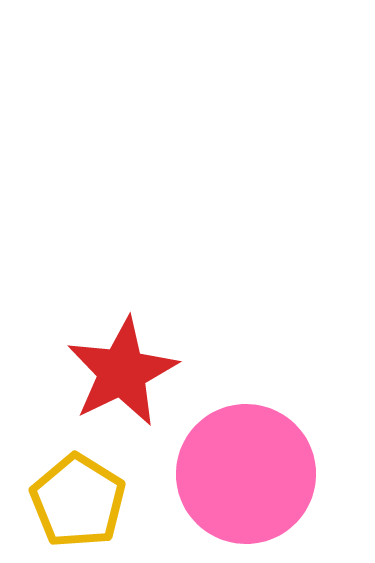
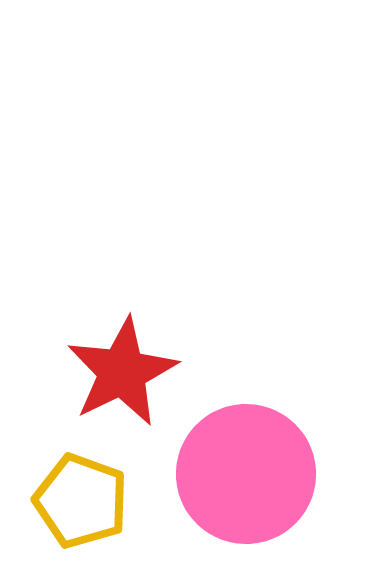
yellow pentagon: moved 3 px right; rotated 12 degrees counterclockwise
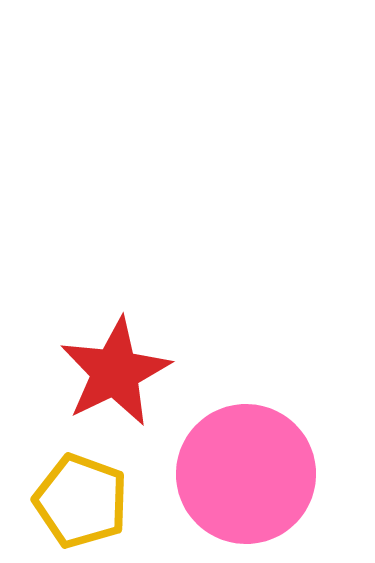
red star: moved 7 px left
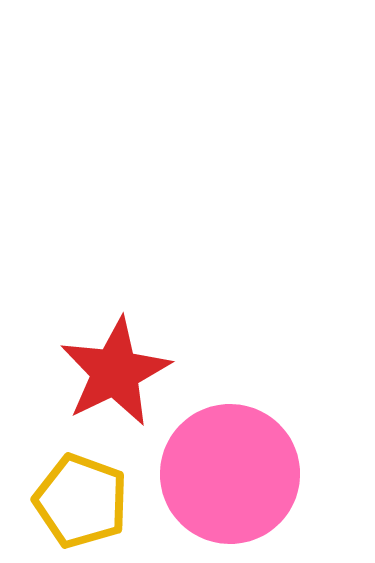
pink circle: moved 16 px left
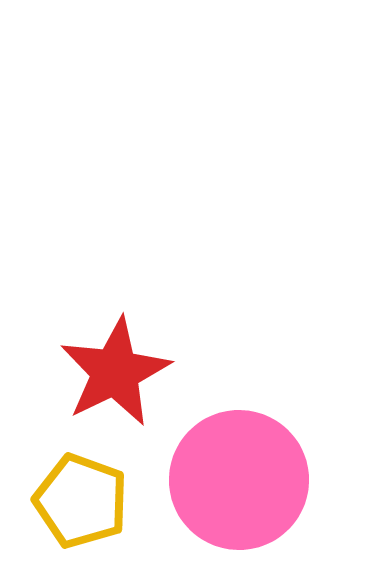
pink circle: moved 9 px right, 6 px down
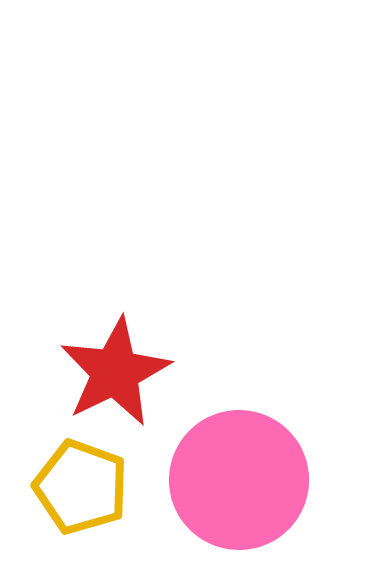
yellow pentagon: moved 14 px up
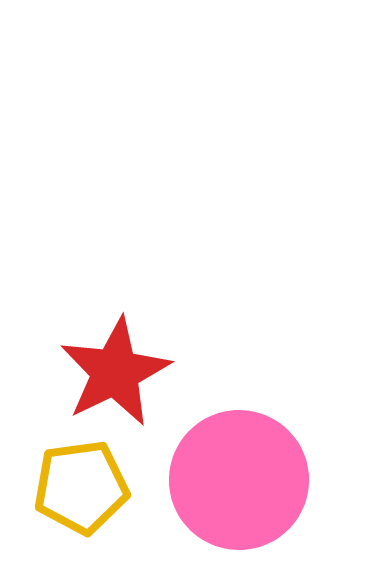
yellow pentagon: rotated 28 degrees counterclockwise
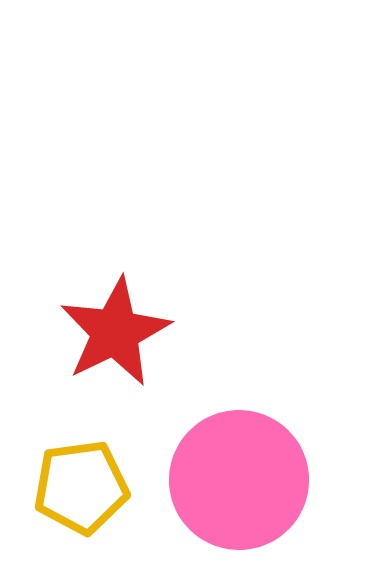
red star: moved 40 px up
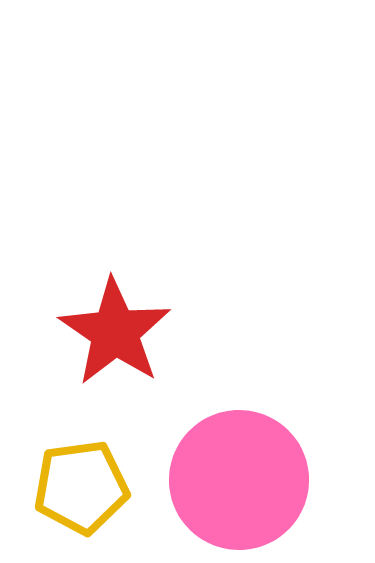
red star: rotated 12 degrees counterclockwise
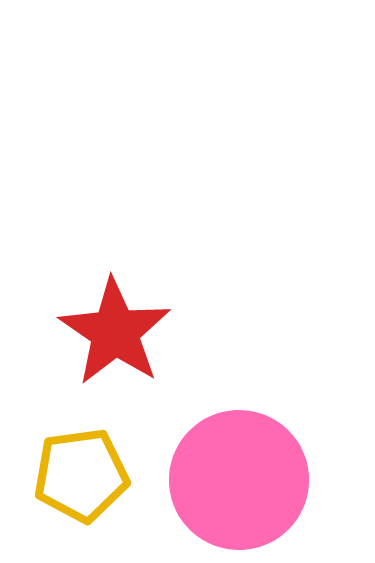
yellow pentagon: moved 12 px up
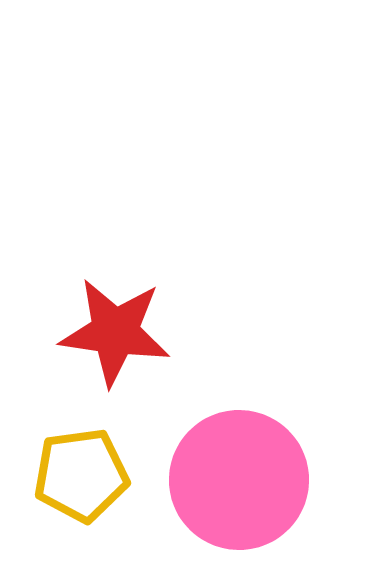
red star: rotated 26 degrees counterclockwise
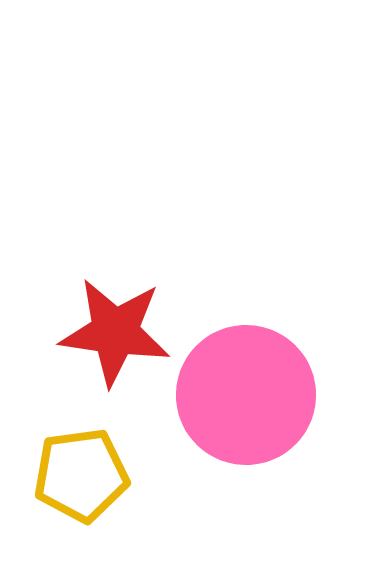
pink circle: moved 7 px right, 85 px up
